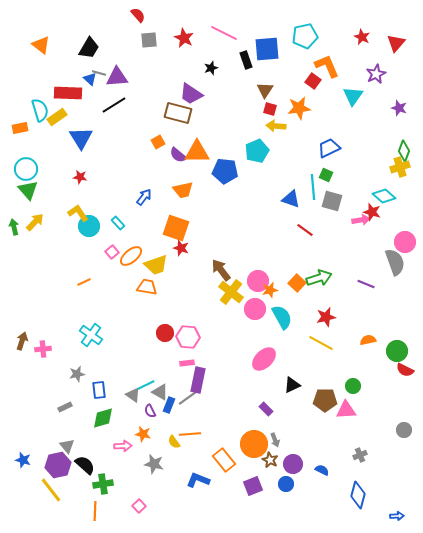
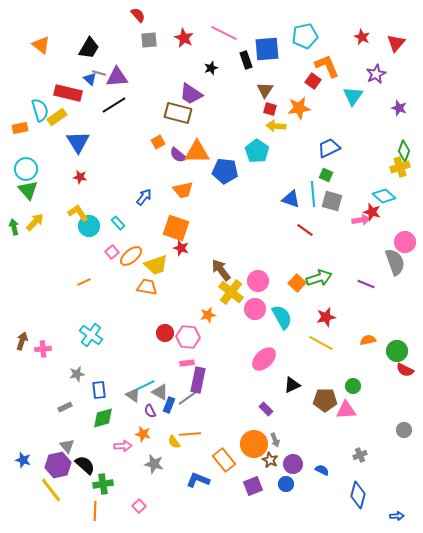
red rectangle at (68, 93): rotated 12 degrees clockwise
blue triangle at (81, 138): moved 3 px left, 4 px down
cyan pentagon at (257, 151): rotated 15 degrees counterclockwise
cyan line at (313, 187): moved 7 px down
orange star at (270, 290): moved 62 px left, 25 px down
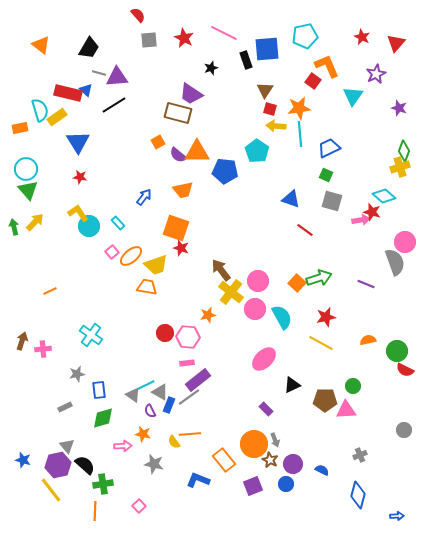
blue triangle at (90, 79): moved 4 px left, 11 px down
cyan line at (313, 194): moved 13 px left, 60 px up
orange line at (84, 282): moved 34 px left, 9 px down
purple rectangle at (198, 380): rotated 40 degrees clockwise
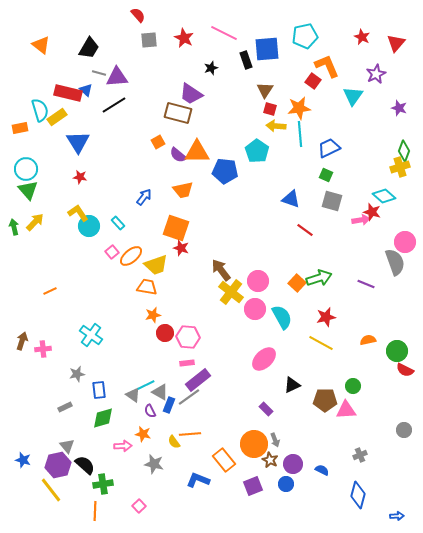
orange star at (208, 315): moved 55 px left
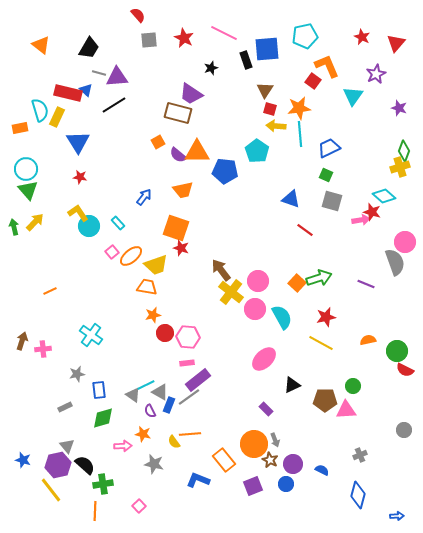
yellow rectangle at (57, 117): rotated 30 degrees counterclockwise
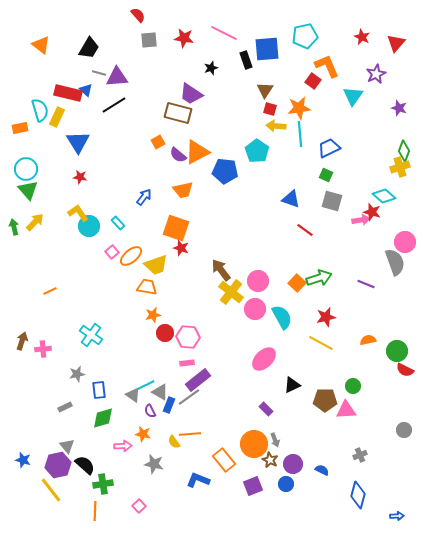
red star at (184, 38): rotated 18 degrees counterclockwise
orange triangle at (197, 152): rotated 28 degrees counterclockwise
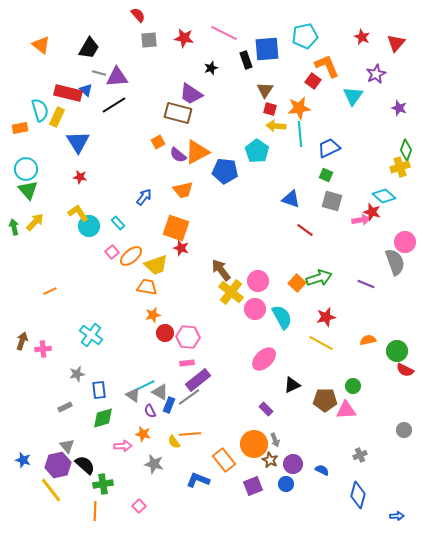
green diamond at (404, 151): moved 2 px right, 1 px up
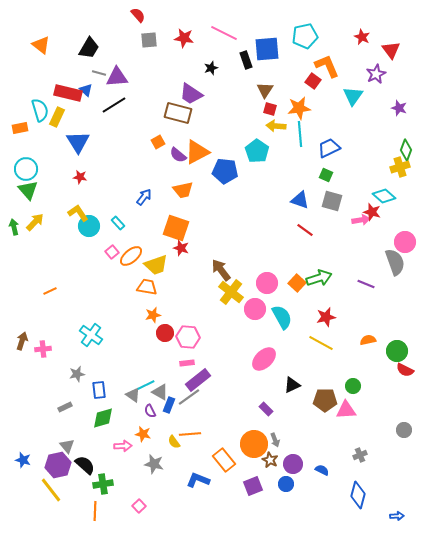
red triangle at (396, 43): moved 5 px left, 7 px down; rotated 18 degrees counterclockwise
blue triangle at (291, 199): moved 9 px right, 1 px down
pink circle at (258, 281): moved 9 px right, 2 px down
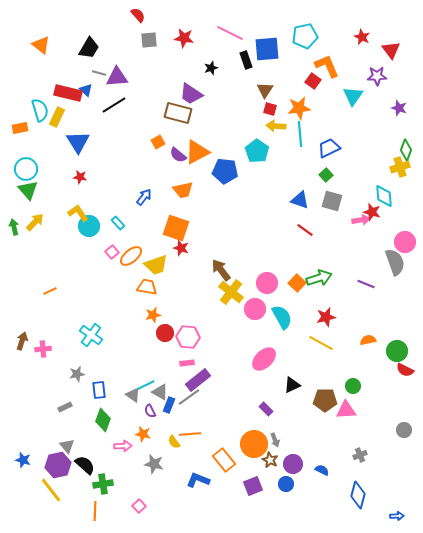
pink line at (224, 33): moved 6 px right
purple star at (376, 74): moved 1 px right, 2 px down; rotated 24 degrees clockwise
green square at (326, 175): rotated 24 degrees clockwise
cyan diamond at (384, 196): rotated 45 degrees clockwise
green diamond at (103, 418): moved 2 px down; rotated 55 degrees counterclockwise
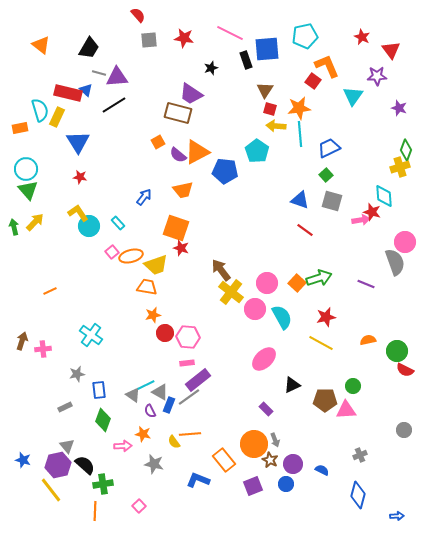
orange ellipse at (131, 256): rotated 25 degrees clockwise
